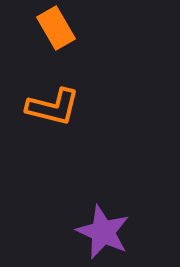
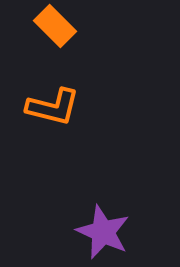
orange rectangle: moved 1 px left, 2 px up; rotated 15 degrees counterclockwise
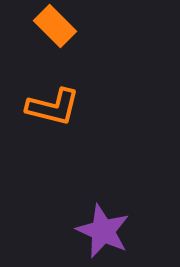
purple star: moved 1 px up
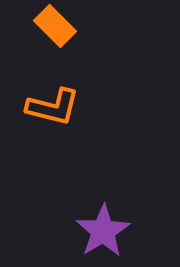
purple star: rotated 16 degrees clockwise
